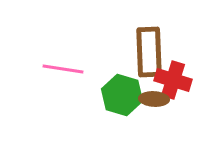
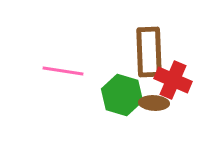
pink line: moved 2 px down
red cross: rotated 6 degrees clockwise
brown ellipse: moved 4 px down
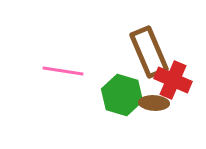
brown rectangle: rotated 21 degrees counterclockwise
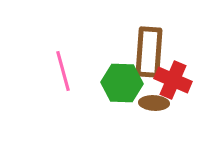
brown rectangle: rotated 27 degrees clockwise
pink line: rotated 66 degrees clockwise
green hexagon: moved 12 px up; rotated 15 degrees counterclockwise
